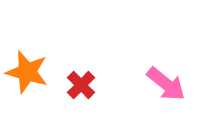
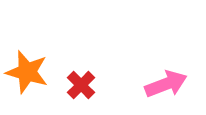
pink arrow: rotated 60 degrees counterclockwise
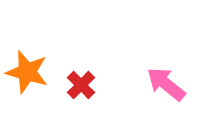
pink arrow: rotated 120 degrees counterclockwise
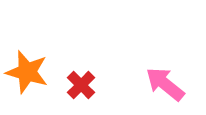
pink arrow: moved 1 px left
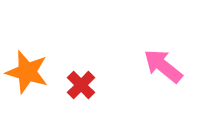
pink arrow: moved 2 px left, 18 px up
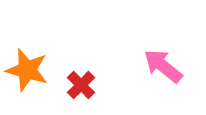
orange star: moved 2 px up
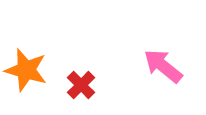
orange star: moved 1 px left
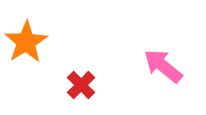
orange star: moved 28 px up; rotated 24 degrees clockwise
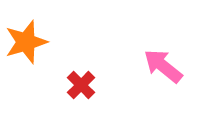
orange star: rotated 15 degrees clockwise
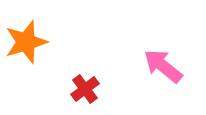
red cross: moved 4 px right, 4 px down; rotated 8 degrees clockwise
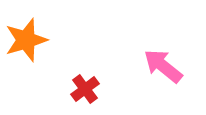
orange star: moved 2 px up
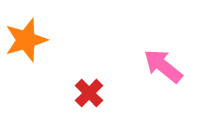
red cross: moved 4 px right, 4 px down; rotated 8 degrees counterclockwise
